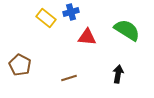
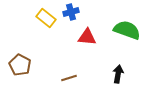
green semicircle: rotated 12 degrees counterclockwise
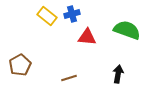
blue cross: moved 1 px right, 2 px down
yellow rectangle: moved 1 px right, 2 px up
brown pentagon: rotated 15 degrees clockwise
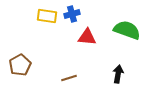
yellow rectangle: rotated 30 degrees counterclockwise
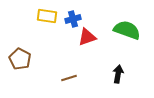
blue cross: moved 1 px right, 5 px down
red triangle: rotated 24 degrees counterclockwise
brown pentagon: moved 6 px up; rotated 15 degrees counterclockwise
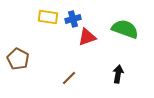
yellow rectangle: moved 1 px right, 1 px down
green semicircle: moved 2 px left, 1 px up
brown pentagon: moved 2 px left
brown line: rotated 28 degrees counterclockwise
